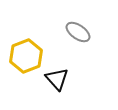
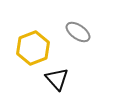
yellow hexagon: moved 7 px right, 8 px up
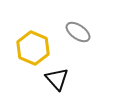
yellow hexagon: rotated 16 degrees counterclockwise
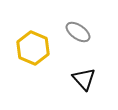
black triangle: moved 27 px right
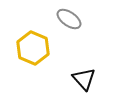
gray ellipse: moved 9 px left, 13 px up
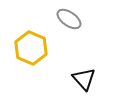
yellow hexagon: moved 2 px left
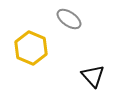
black triangle: moved 9 px right, 3 px up
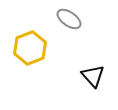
yellow hexagon: moved 1 px left; rotated 16 degrees clockwise
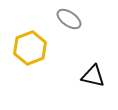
black triangle: rotated 35 degrees counterclockwise
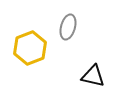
gray ellipse: moved 1 px left, 8 px down; rotated 70 degrees clockwise
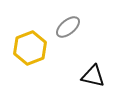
gray ellipse: rotated 35 degrees clockwise
